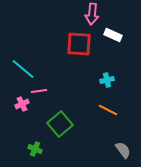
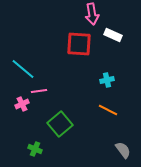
pink arrow: rotated 15 degrees counterclockwise
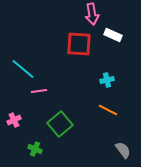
pink cross: moved 8 px left, 16 px down
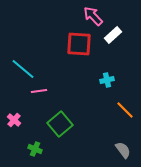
pink arrow: moved 1 px right, 2 px down; rotated 145 degrees clockwise
white rectangle: rotated 66 degrees counterclockwise
orange line: moved 17 px right; rotated 18 degrees clockwise
pink cross: rotated 24 degrees counterclockwise
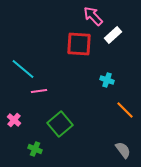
cyan cross: rotated 32 degrees clockwise
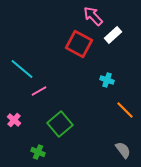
red square: rotated 24 degrees clockwise
cyan line: moved 1 px left
pink line: rotated 21 degrees counterclockwise
green cross: moved 3 px right, 3 px down
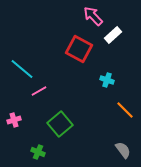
red square: moved 5 px down
pink cross: rotated 32 degrees clockwise
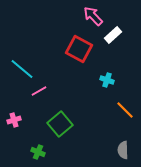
gray semicircle: rotated 144 degrees counterclockwise
